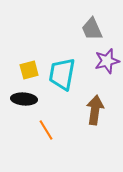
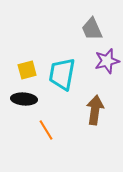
yellow square: moved 2 px left
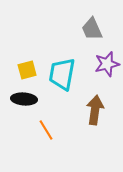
purple star: moved 3 px down
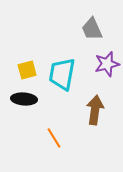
orange line: moved 8 px right, 8 px down
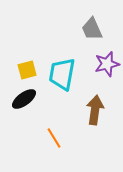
black ellipse: rotated 40 degrees counterclockwise
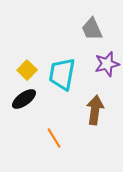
yellow square: rotated 30 degrees counterclockwise
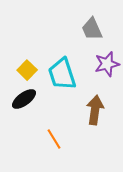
cyan trapezoid: rotated 28 degrees counterclockwise
orange line: moved 1 px down
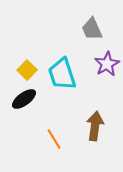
purple star: rotated 15 degrees counterclockwise
brown arrow: moved 16 px down
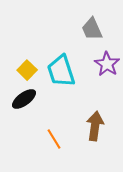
purple star: rotated 10 degrees counterclockwise
cyan trapezoid: moved 1 px left, 3 px up
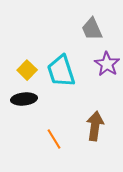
black ellipse: rotated 30 degrees clockwise
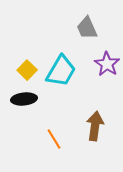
gray trapezoid: moved 5 px left, 1 px up
cyan trapezoid: rotated 132 degrees counterclockwise
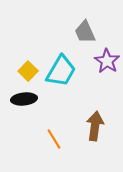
gray trapezoid: moved 2 px left, 4 px down
purple star: moved 3 px up
yellow square: moved 1 px right, 1 px down
